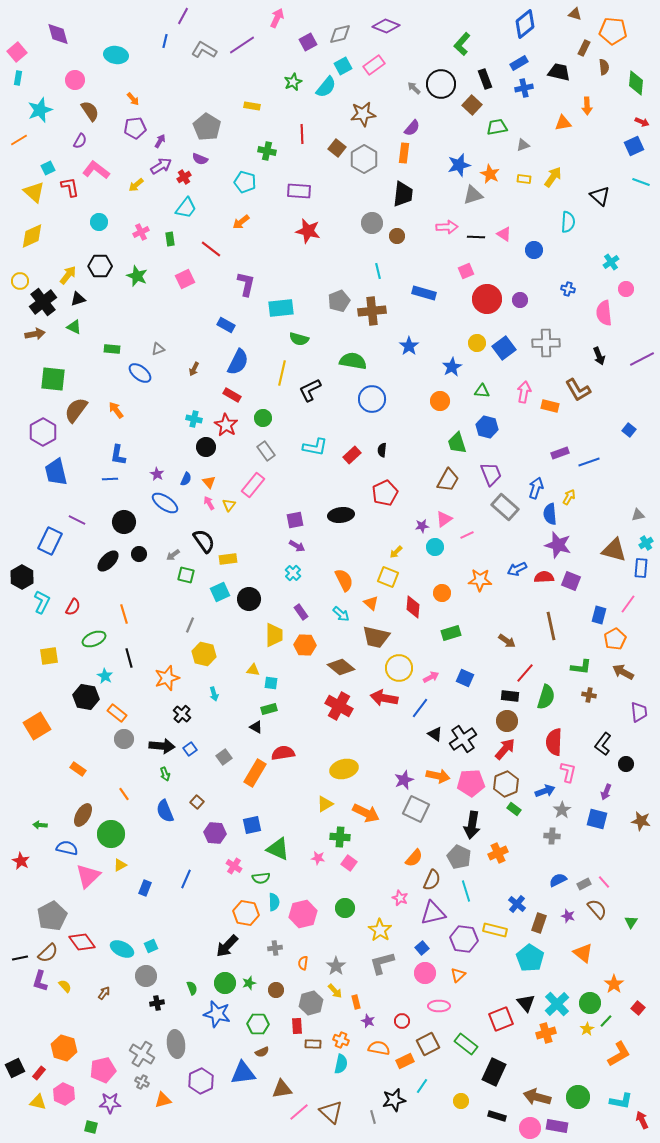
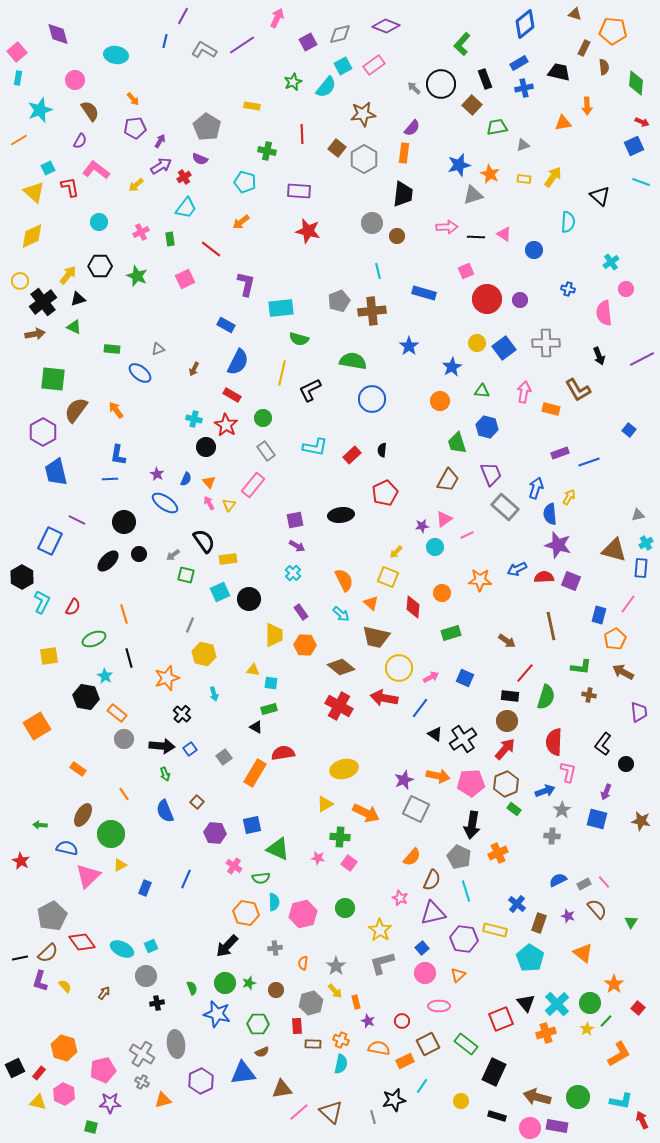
orange rectangle at (550, 406): moved 1 px right, 3 px down
orange semicircle at (414, 858): moved 2 px left, 1 px up
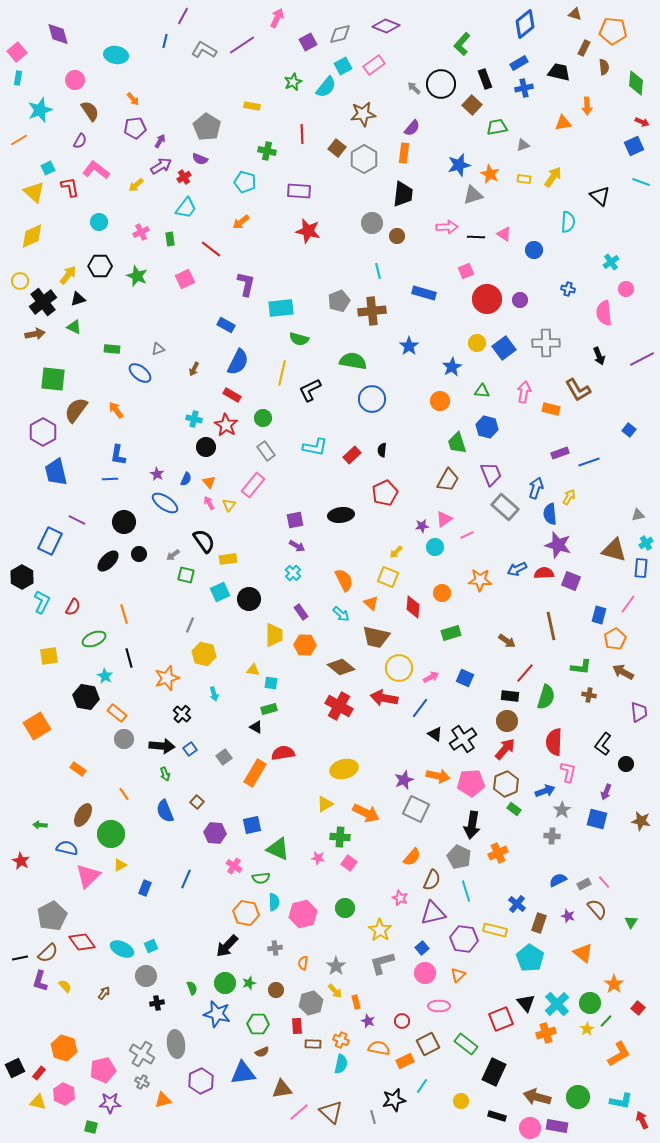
red semicircle at (544, 577): moved 4 px up
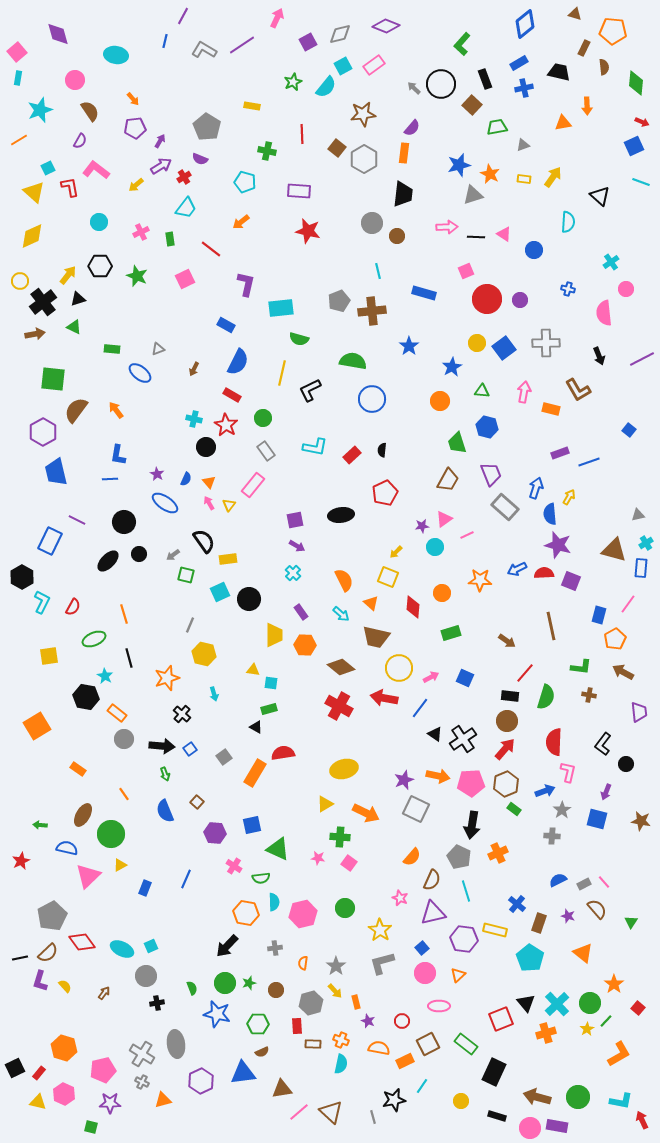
red star at (21, 861): rotated 18 degrees clockwise
